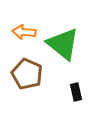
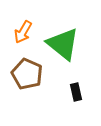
orange arrow: moved 1 px left; rotated 65 degrees counterclockwise
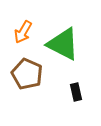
green triangle: rotated 12 degrees counterclockwise
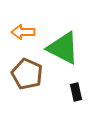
orange arrow: rotated 60 degrees clockwise
green triangle: moved 4 px down
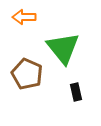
orange arrow: moved 1 px right, 15 px up
green triangle: rotated 24 degrees clockwise
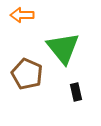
orange arrow: moved 2 px left, 2 px up
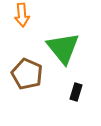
orange arrow: rotated 95 degrees counterclockwise
black rectangle: rotated 30 degrees clockwise
